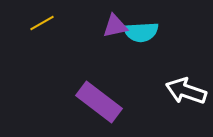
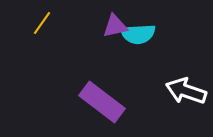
yellow line: rotated 25 degrees counterclockwise
cyan semicircle: moved 3 px left, 2 px down
purple rectangle: moved 3 px right
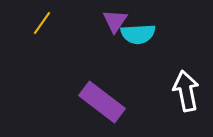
purple triangle: moved 5 px up; rotated 44 degrees counterclockwise
white arrow: rotated 60 degrees clockwise
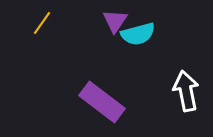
cyan semicircle: rotated 12 degrees counterclockwise
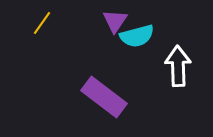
cyan semicircle: moved 1 px left, 2 px down
white arrow: moved 8 px left, 25 px up; rotated 9 degrees clockwise
purple rectangle: moved 2 px right, 5 px up
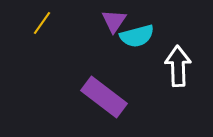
purple triangle: moved 1 px left
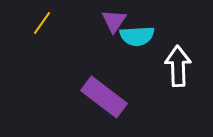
cyan semicircle: rotated 12 degrees clockwise
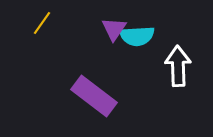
purple triangle: moved 8 px down
purple rectangle: moved 10 px left, 1 px up
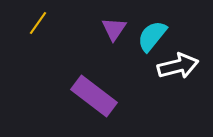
yellow line: moved 4 px left
cyan semicircle: moved 15 px right; rotated 132 degrees clockwise
white arrow: rotated 78 degrees clockwise
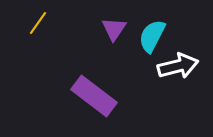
cyan semicircle: rotated 12 degrees counterclockwise
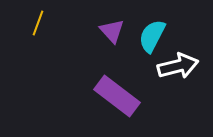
yellow line: rotated 15 degrees counterclockwise
purple triangle: moved 2 px left, 2 px down; rotated 16 degrees counterclockwise
purple rectangle: moved 23 px right
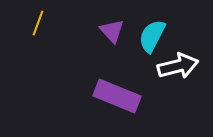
purple rectangle: rotated 15 degrees counterclockwise
